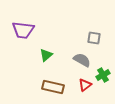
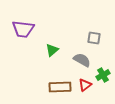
purple trapezoid: moved 1 px up
green triangle: moved 6 px right, 5 px up
brown rectangle: moved 7 px right; rotated 15 degrees counterclockwise
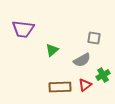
gray semicircle: rotated 120 degrees clockwise
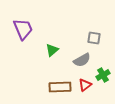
purple trapezoid: rotated 120 degrees counterclockwise
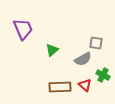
gray square: moved 2 px right, 5 px down
gray semicircle: moved 1 px right, 1 px up
green cross: rotated 32 degrees counterclockwise
red triangle: rotated 40 degrees counterclockwise
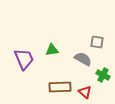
purple trapezoid: moved 1 px right, 30 px down
gray square: moved 1 px right, 1 px up
green triangle: rotated 32 degrees clockwise
gray semicircle: rotated 120 degrees counterclockwise
red triangle: moved 7 px down
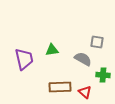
purple trapezoid: rotated 10 degrees clockwise
green cross: rotated 24 degrees counterclockwise
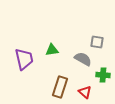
brown rectangle: rotated 70 degrees counterclockwise
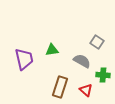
gray square: rotated 24 degrees clockwise
gray semicircle: moved 1 px left, 2 px down
red triangle: moved 1 px right, 2 px up
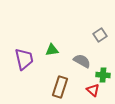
gray square: moved 3 px right, 7 px up; rotated 24 degrees clockwise
red triangle: moved 7 px right
